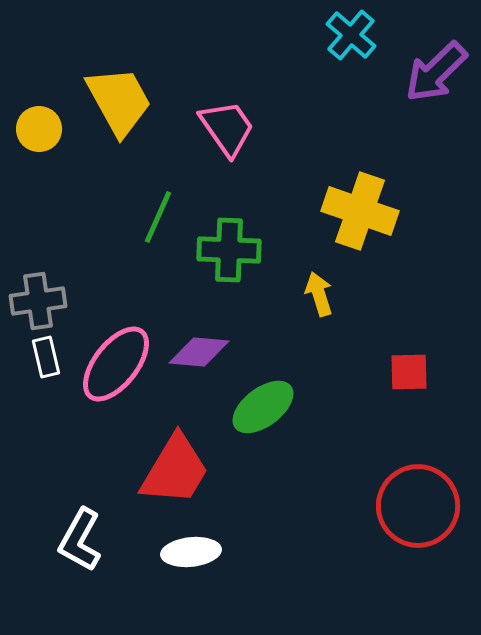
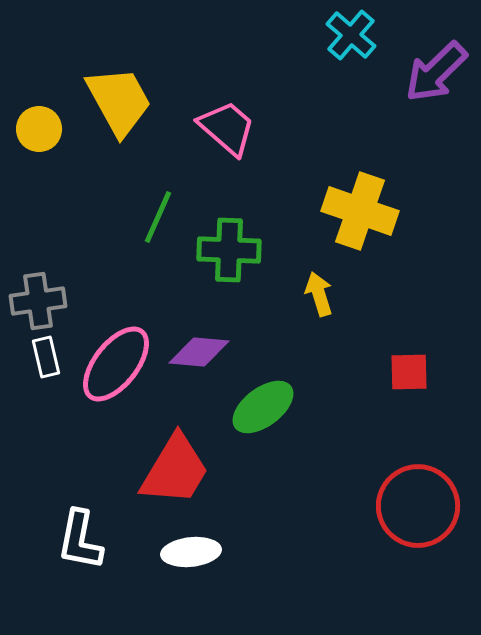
pink trapezoid: rotated 14 degrees counterclockwise
white L-shape: rotated 18 degrees counterclockwise
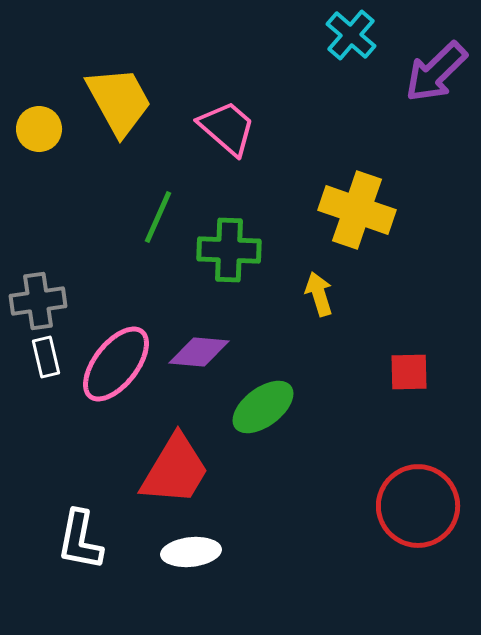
yellow cross: moved 3 px left, 1 px up
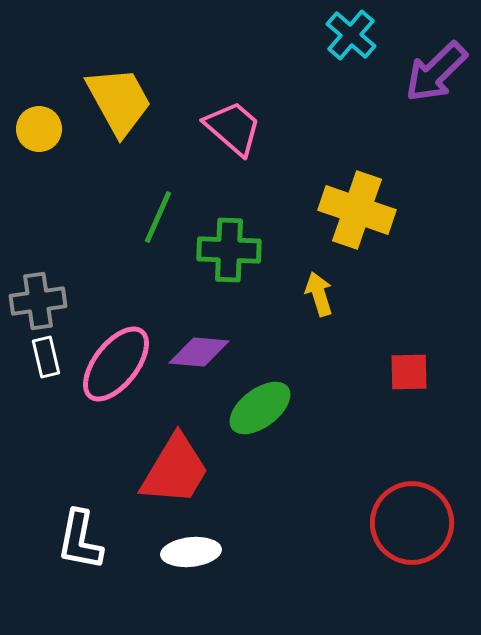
pink trapezoid: moved 6 px right
green ellipse: moved 3 px left, 1 px down
red circle: moved 6 px left, 17 px down
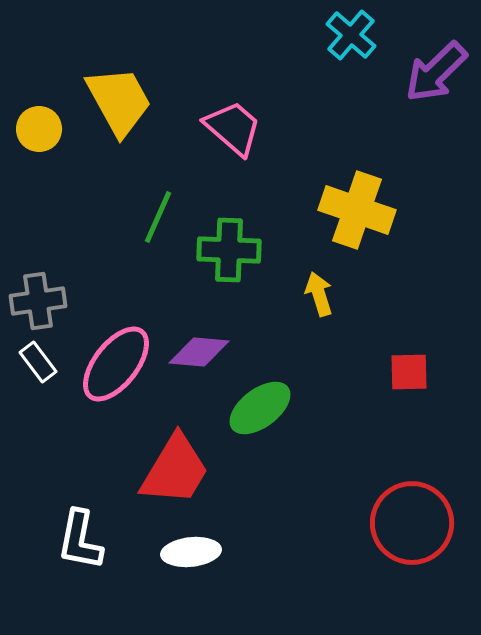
white rectangle: moved 8 px left, 5 px down; rotated 24 degrees counterclockwise
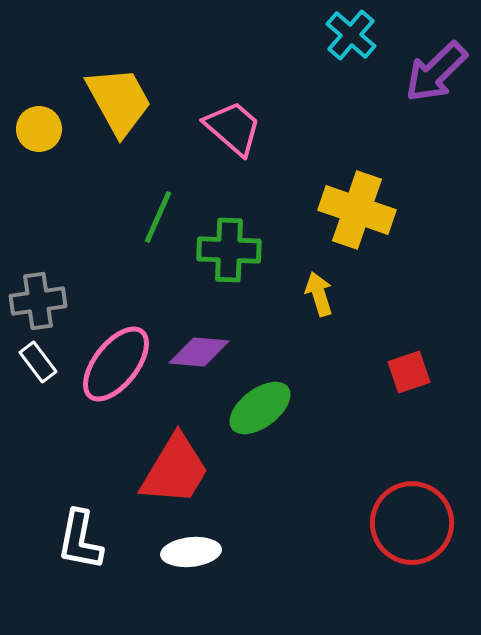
red square: rotated 18 degrees counterclockwise
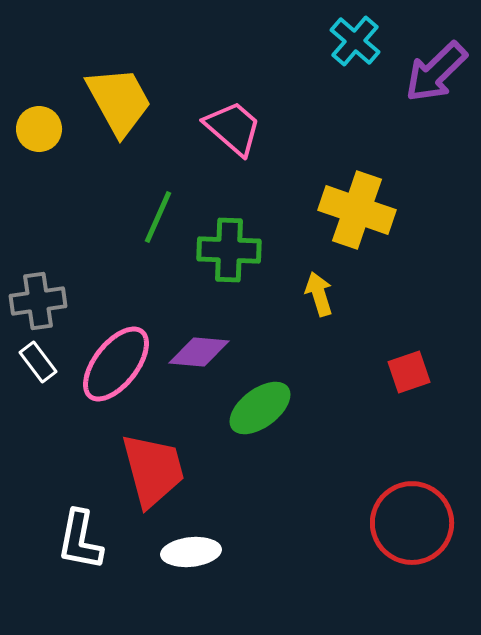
cyan cross: moved 4 px right, 6 px down
red trapezoid: moved 22 px left; rotated 46 degrees counterclockwise
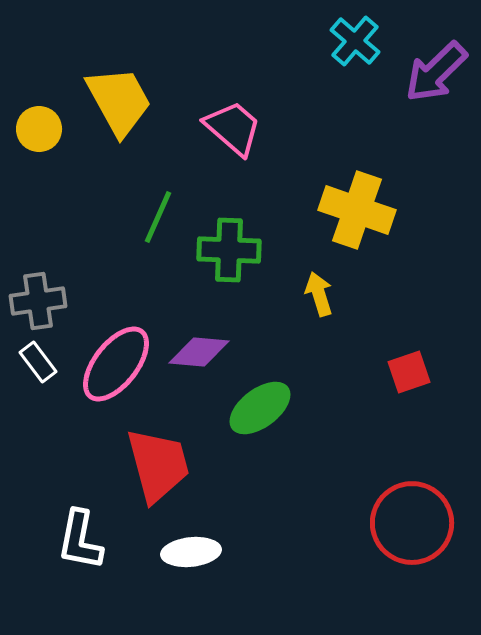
red trapezoid: moved 5 px right, 5 px up
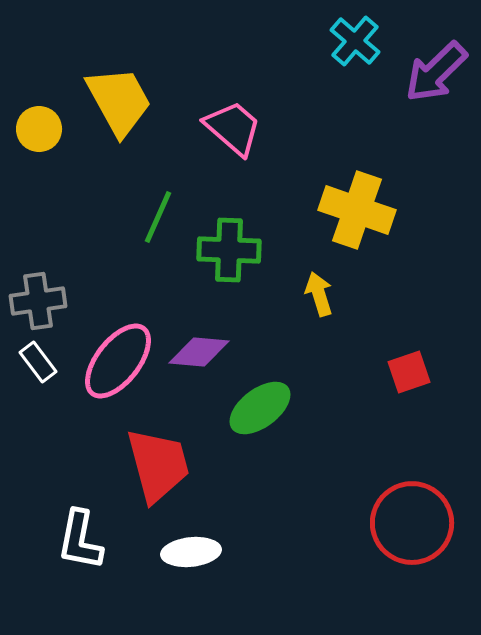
pink ellipse: moved 2 px right, 3 px up
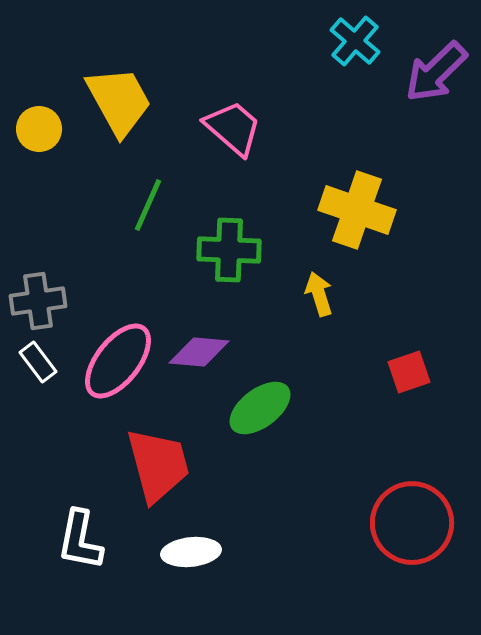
green line: moved 10 px left, 12 px up
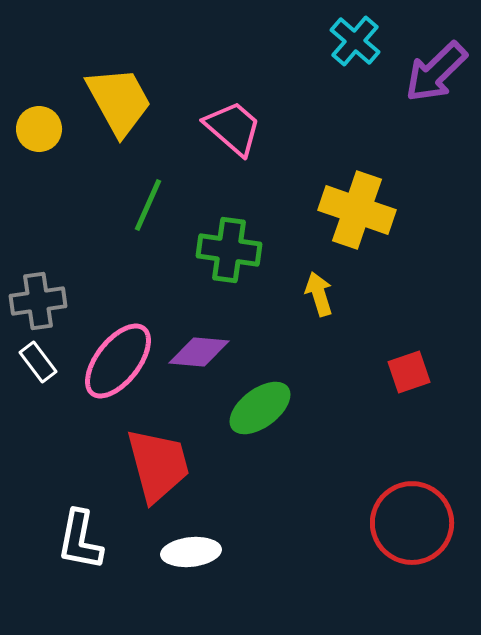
green cross: rotated 6 degrees clockwise
